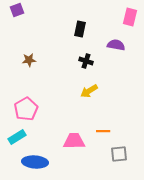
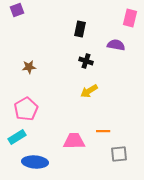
pink rectangle: moved 1 px down
brown star: moved 7 px down
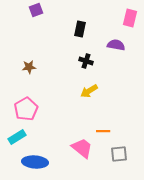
purple square: moved 19 px right
pink trapezoid: moved 8 px right, 7 px down; rotated 40 degrees clockwise
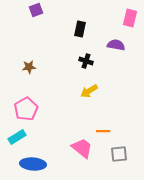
blue ellipse: moved 2 px left, 2 px down
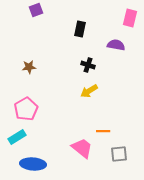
black cross: moved 2 px right, 4 px down
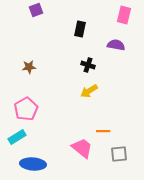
pink rectangle: moved 6 px left, 3 px up
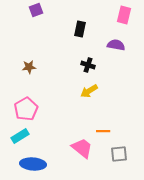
cyan rectangle: moved 3 px right, 1 px up
